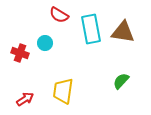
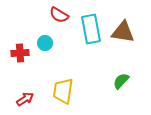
red cross: rotated 24 degrees counterclockwise
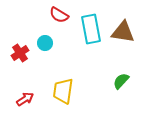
red cross: rotated 30 degrees counterclockwise
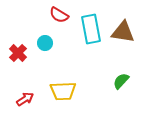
red cross: moved 2 px left; rotated 12 degrees counterclockwise
yellow trapezoid: rotated 100 degrees counterclockwise
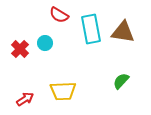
red cross: moved 2 px right, 4 px up
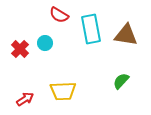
brown triangle: moved 3 px right, 3 px down
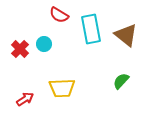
brown triangle: rotated 30 degrees clockwise
cyan circle: moved 1 px left, 1 px down
yellow trapezoid: moved 1 px left, 3 px up
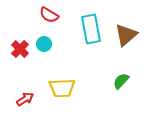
red semicircle: moved 10 px left
brown triangle: rotated 40 degrees clockwise
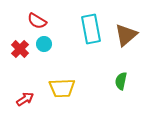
red semicircle: moved 12 px left, 6 px down
green semicircle: rotated 30 degrees counterclockwise
